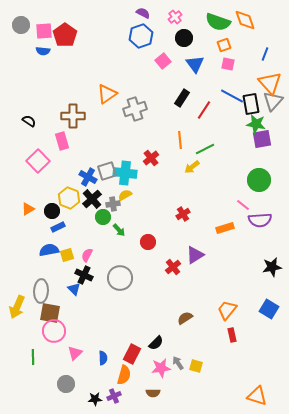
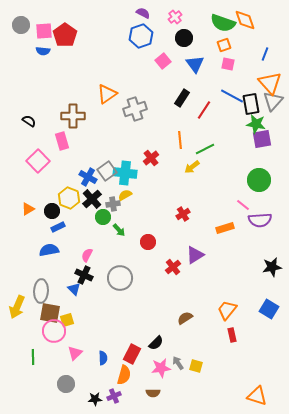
green semicircle at (218, 22): moved 5 px right, 1 px down
gray square at (107, 171): rotated 18 degrees counterclockwise
yellow square at (67, 255): moved 65 px down
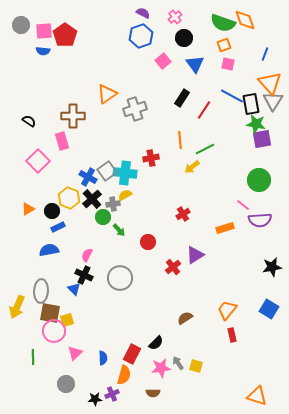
gray triangle at (273, 101): rotated 10 degrees counterclockwise
red cross at (151, 158): rotated 28 degrees clockwise
purple cross at (114, 396): moved 2 px left, 2 px up
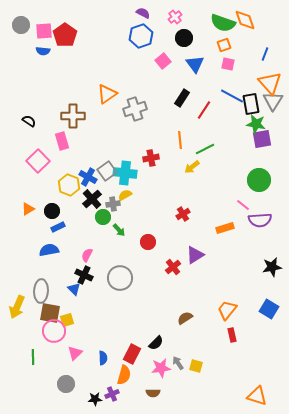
yellow hexagon at (69, 198): moved 13 px up
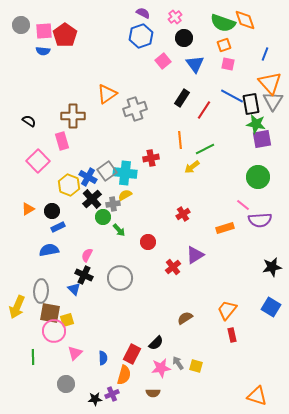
green circle at (259, 180): moved 1 px left, 3 px up
blue square at (269, 309): moved 2 px right, 2 px up
